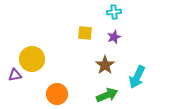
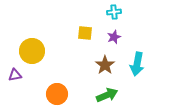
yellow circle: moved 8 px up
cyan arrow: moved 13 px up; rotated 15 degrees counterclockwise
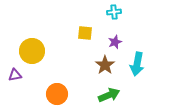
purple star: moved 1 px right, 5 px down
green arrow: moved 2 px right
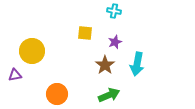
cyan cross: moved 1 px up; rotated 16 degrees clockwise
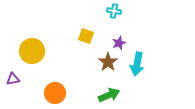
yellow square: moved 1 px right, 3 px down; rotated 14 degrees clockwise
purple star: moved 4 px right, 1 px down
brown star: moved 3 px right, 3 px up
purple triangle: moved 2 px left, 4 px down
orange circle: moved 2 px left, 1 px up
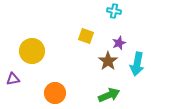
brown star: moved 1 px up
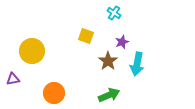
cyan cross: moved 2 px down; rotated 24 degrees clockwise
purple star: moved 3 px right, 1 px up
orange circle: moved 1 px left
